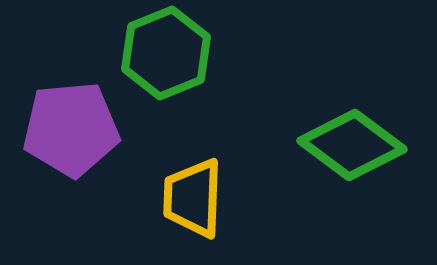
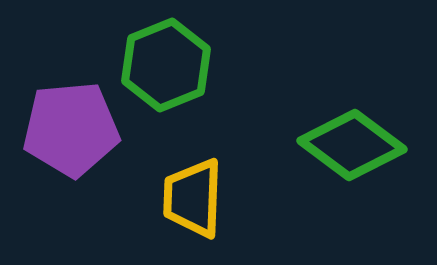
green hexagon: moved 12 px down
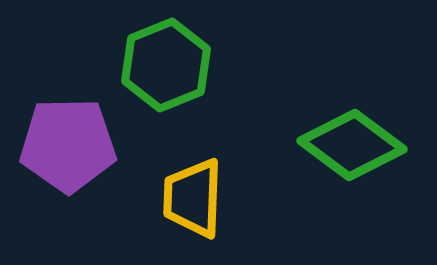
purple pentagon: moved 3 px left, 16 px down; rotated 4 degrees clockwise
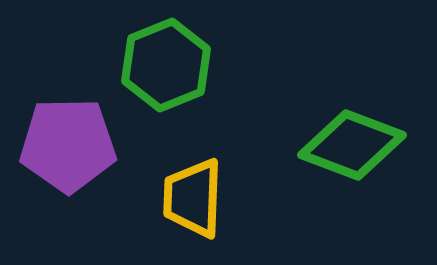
green diamond: rotated 16 degrees counterclockwise
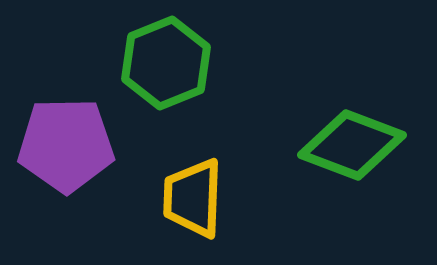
green hexagon: moved 2 px up
purple pentagon: moved 2 px left
